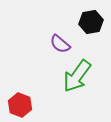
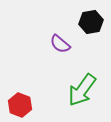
green arrow: moved 5 px right, 14 px down
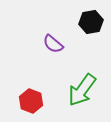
purple semicircle: moved 7 px left
red hexagon: moved 11 px right, 4 px up
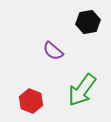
black hexagon: moved 3 px left
purple semicircle: moved 7 px down
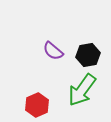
black hexagon: moved 33 px down
red hexagon: moved 6 px right, 4 px down; rotated 15 degrees clockwise
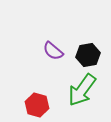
red hexagon: rotated 20 degrees counterclockwise
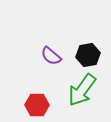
purple semicircle: moved 2 px left, 5 px down
red hexagon: rotated 15 degrees counterclockwise
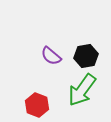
black hexagon: moved 2 px left, 1 px down
red hexagon: rotated 20 degrees clockwise
